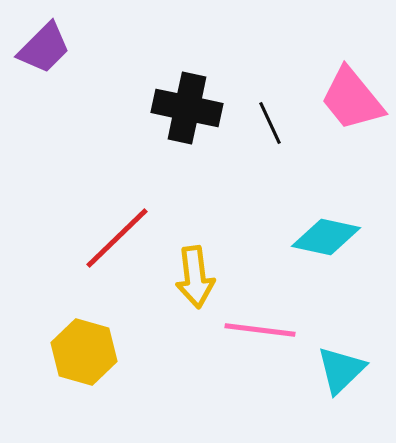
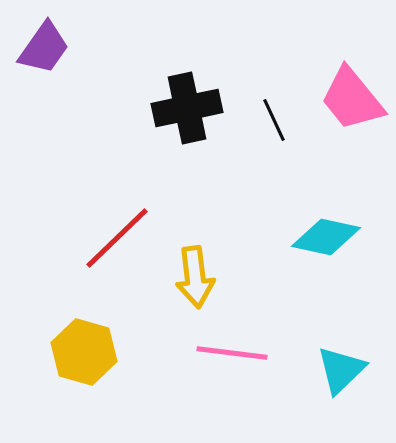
purple trapezoid: rotated 10 degrees counterclockwise
black cross: rotated 24 degrees counterclockwise
black line: moved 4 px right, 3 px up
pink line: moved 28 px left, 23 px down
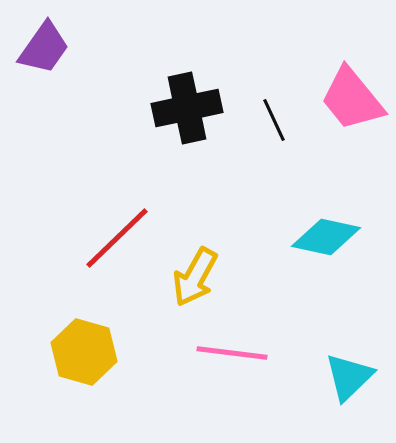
yellow arrow: rotated 36 degrees clockwise
cyan triangle: moved 8 px right, 7 px down
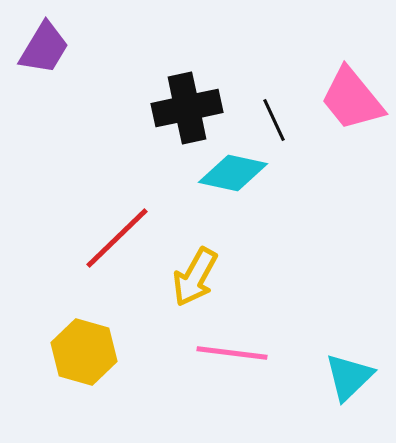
purple trapezoid: rotated 4 degrees counterclockwise
cyan diamond: moved 93 px left, 64 px up
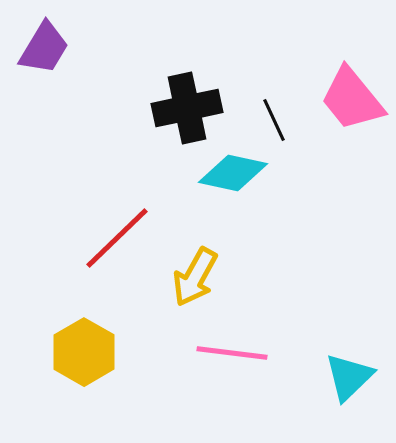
yellow hexagon: rotated 14 degrees clockwise
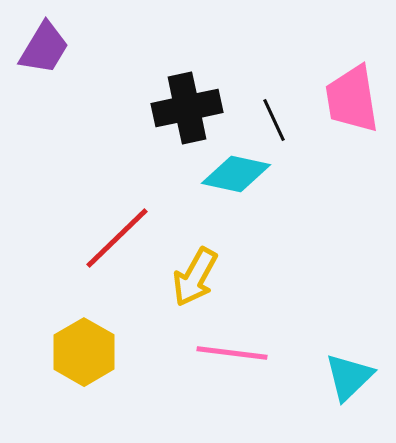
pink trapezoid: rotated 30 degrees clockwise
cyan diamond: moved 3 px right, 1 px down
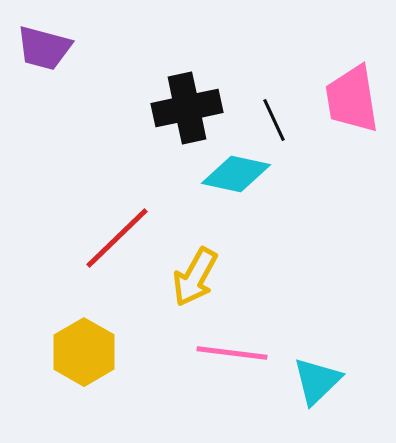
purple trapezoid: rotated 74 degrees clockwise
cyan triangle: moved 32 px left, 4 px down
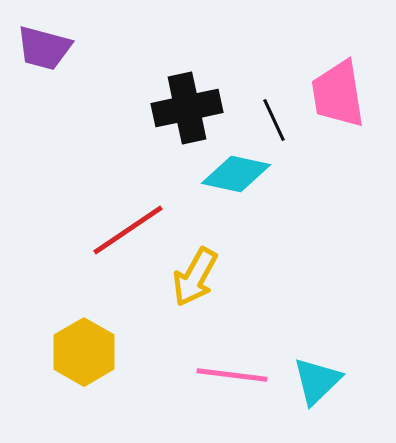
pink trapezoid: moved 14 px left, 5 px up
red line: moved 11 px right, 8 px up; rotated 10 degrees clockwise
pink line: moved 22 px down
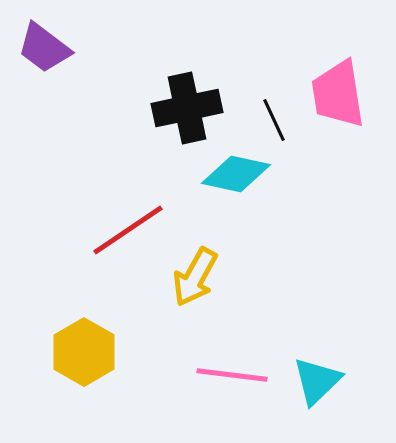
purple trapezoid: rotated 22 degrees clockwise
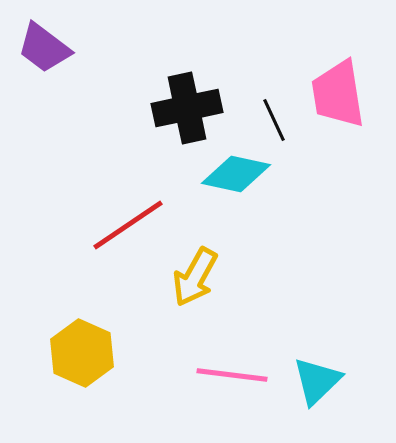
red line: moved 5 px up
yellow hexagon: moved 2 px left, 1 px down; rotated 6 degrees counterclockwise
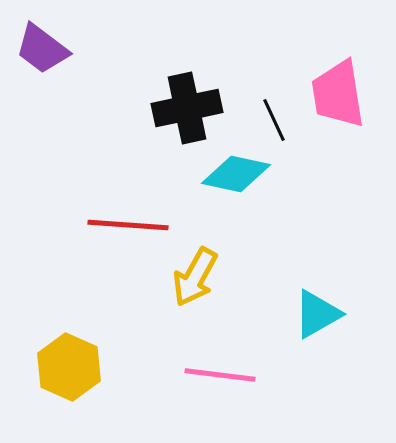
purple trapezoid: moved 2 px left, 1 px down
red line: rotated 38 degrees clockwise
yellow hexagon: moved 13 px left, 14 px down
pink line: moved 12 px left
cyan triangle: moved 67 px up; rotated 14 degrees clockwise
